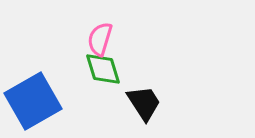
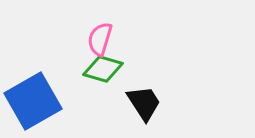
green diamond: rotated 57 degrees counterclockwise
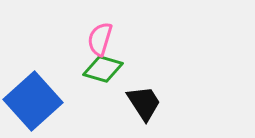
blue square: rotated 12 degrees counterclockwise
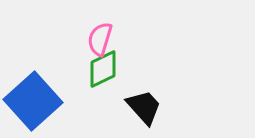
green diamond: rotated 42 degrees counterclockwise
black trapezoid: moved 4 px down; rotated 9 degrees counterclockwise
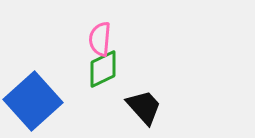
pink semicircle: rotated 12 degrees counterclockwise
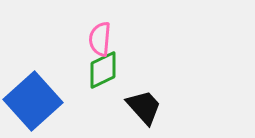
green diamond: moved 1 px down
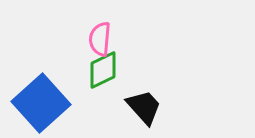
blue square: moved 8 px right, 2 px down
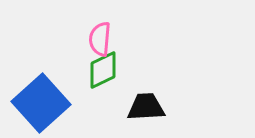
black trapezoid: moved 2 px right; rotated 51 degrees counterclockwise
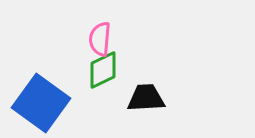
blue square: rotated 12 degrees counterclockwise
black trapezoid: moved 9 px up
